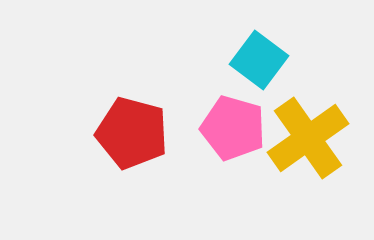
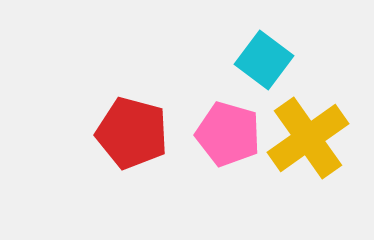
cyan square: moved 5 px right
pink pentagon: moved 5 px left, 6 px down
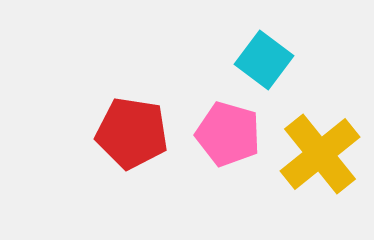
red pentagon: rotated 6 degrees counterclockwise
yellow cross: moved 12 px right, 16 px down; rotated 4 degrees counterclockwise
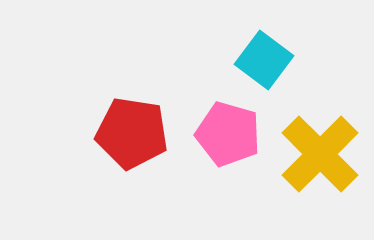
yellow cross: rotated 6 degrees counterclockwise
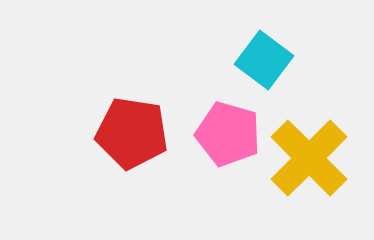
yellow cross: moved 11 px left, 4 px down
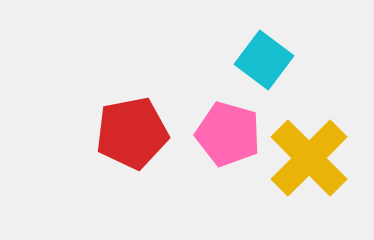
red pentagon: rotated 20 degrees counterclockwise
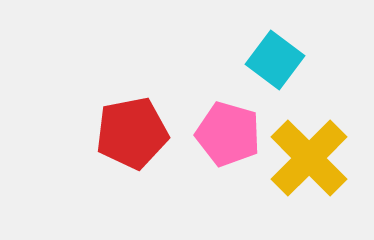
cyan square: moved 11 px right
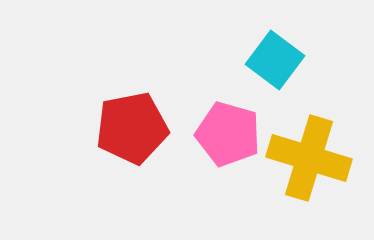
red pentagon: moved 5 px up
yellow cross: rotated 28 degrees counterclockwise
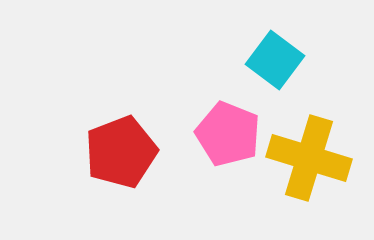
red pentagon: moved 11 px left, 24 px down; rotated 10 degrees counterclockwise
pink pentagon: rotated 6 degrees clockwise
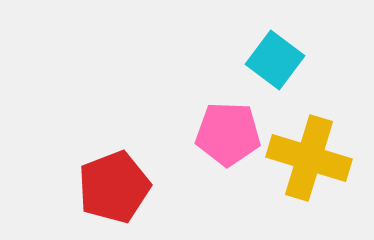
pink pentagon: rotated 20 degrees counterclockwise
red pentagon: moved 7 px left, 35 px down
